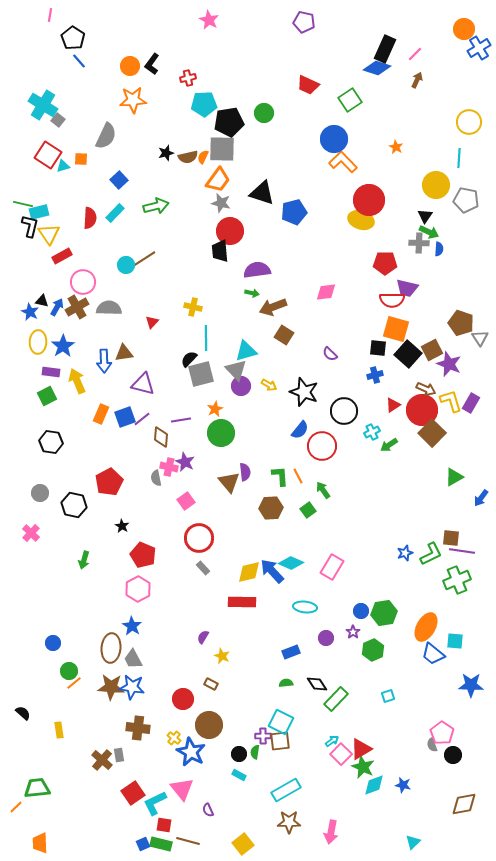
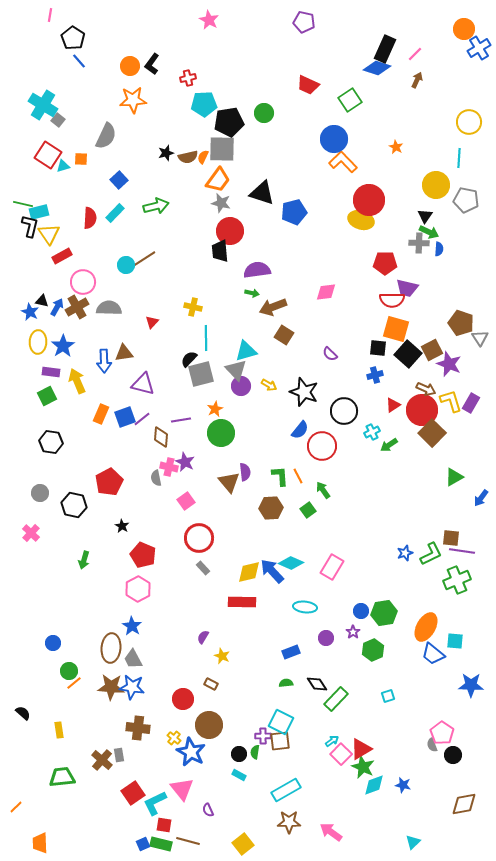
green trapezoid at (37, 788): moved 25 px right, 11 px up
pink arrow at (331, 832): rotated 115 degrees clockwise
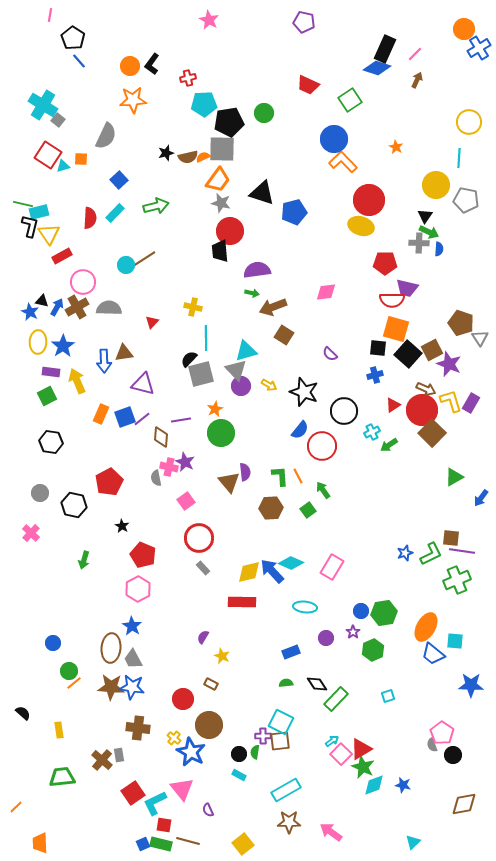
orange semicircle at (203, 157): rotated 40 degrees clockwise
yellow ellipse at (361, 220): moved 6 px down
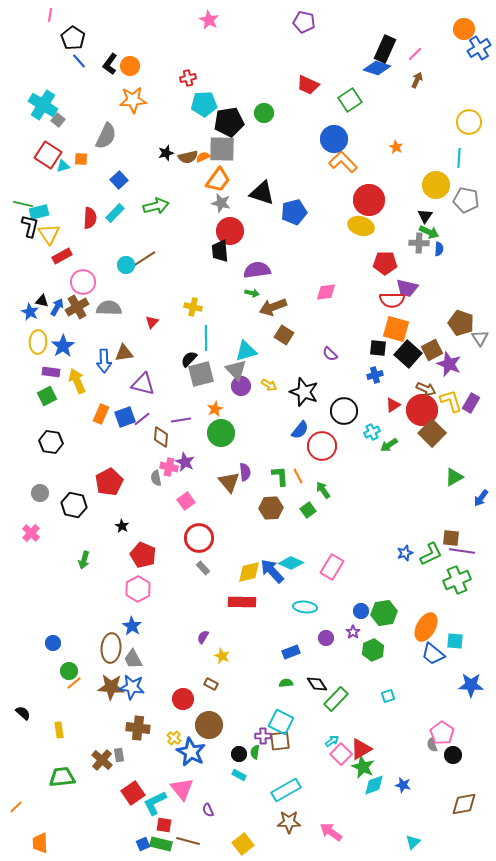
black L-shape at (152, 64): moved 42 px left
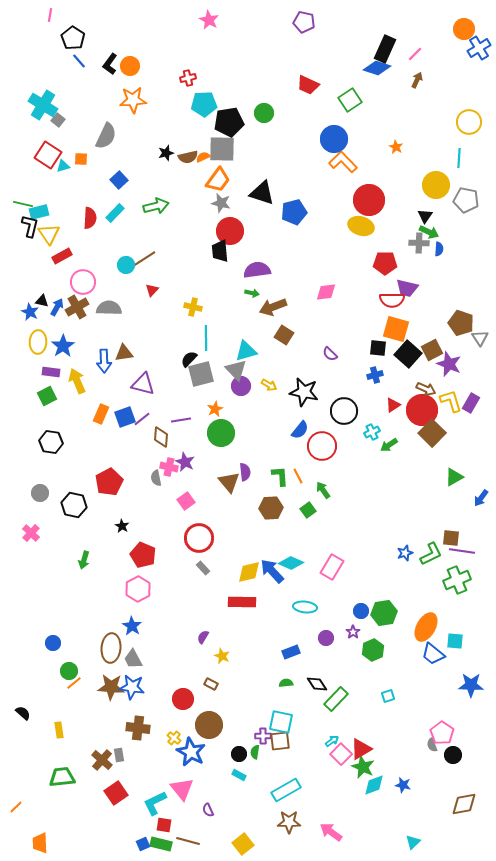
red triangle at (152, 322): moved 32 px up
black star at (304, 392): rotated 8 degrees counterclockwise
cyan square at (281, 722): rotated 15 degrees counterclockwise
red square at (133, 793): moved 17 px left
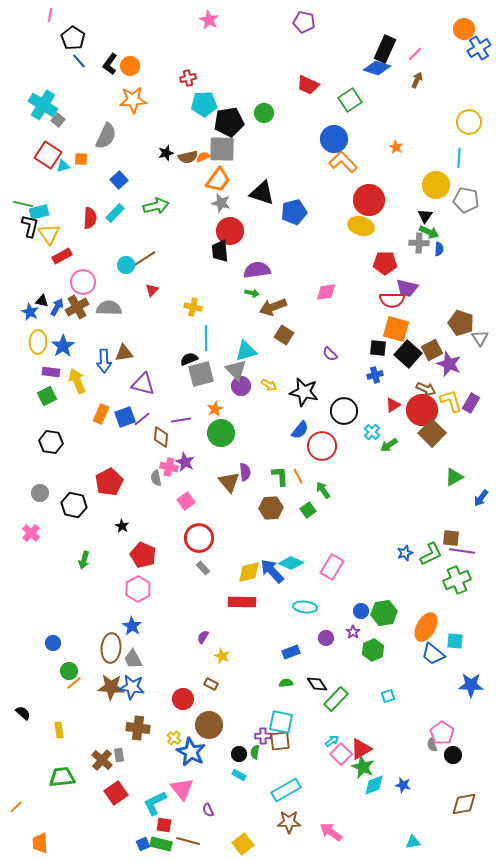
black semicircle at (189, 359): rotated 24 degrees clockwise
cyan cross at (372, 432): rotated 21 degrees counterclockwise
cyan triangle at (413, 842): rotated 35 degrees clockwise
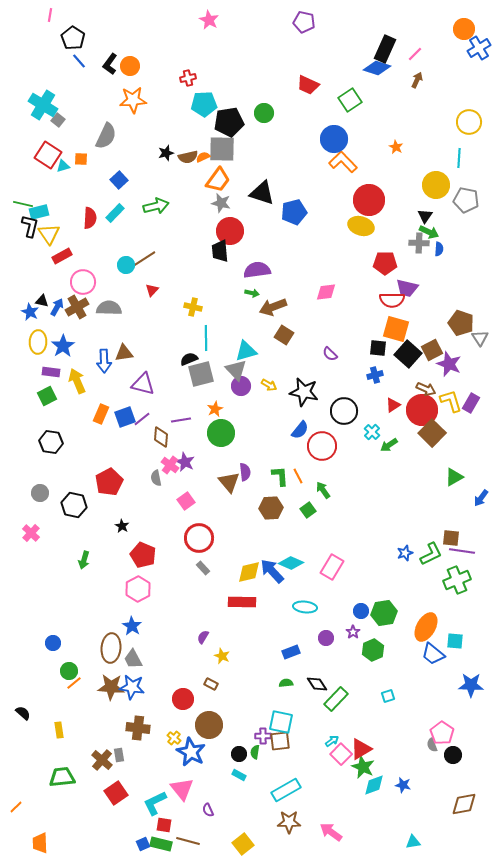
pink cross at (169, 467): moved 1 px right, 2 px up; rotated 24 degrees clockwise
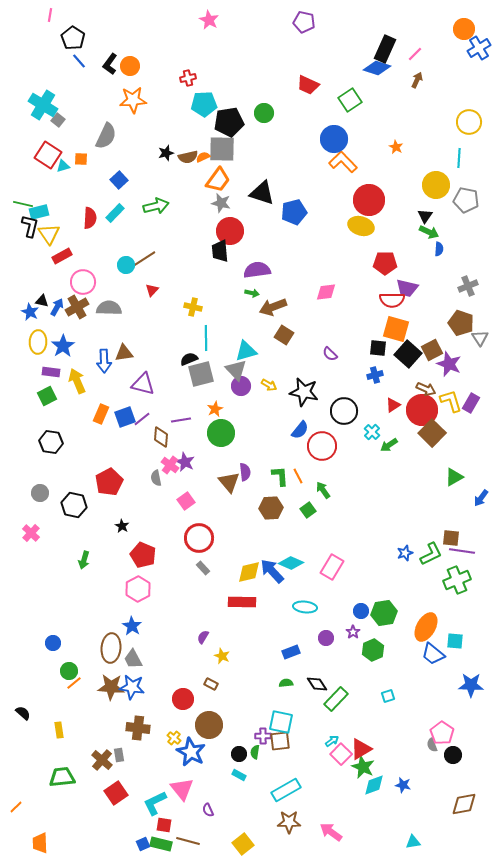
gray cross at (419, 243): moved 49 px right, 43 px down; rotated 24 degrees counterclockwise
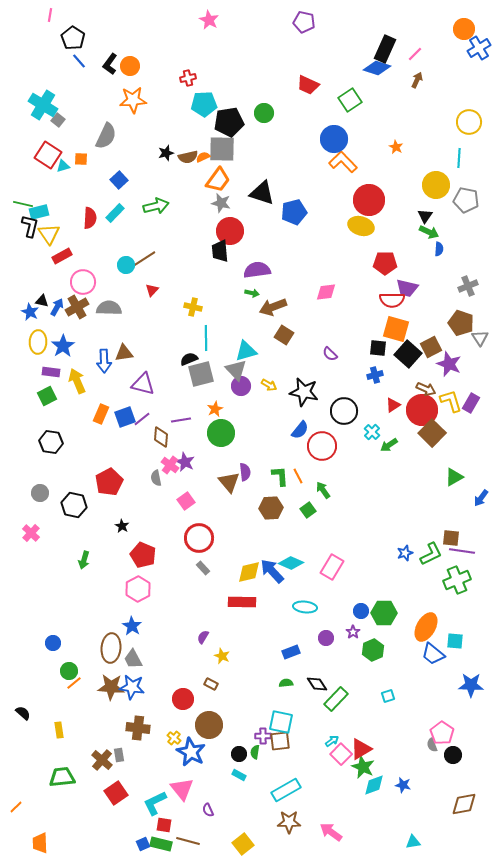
brown square at (432, 350): moved 1 px left, 3 px up
green hexagon at (384, 613): rotated 10 degrees clockwise
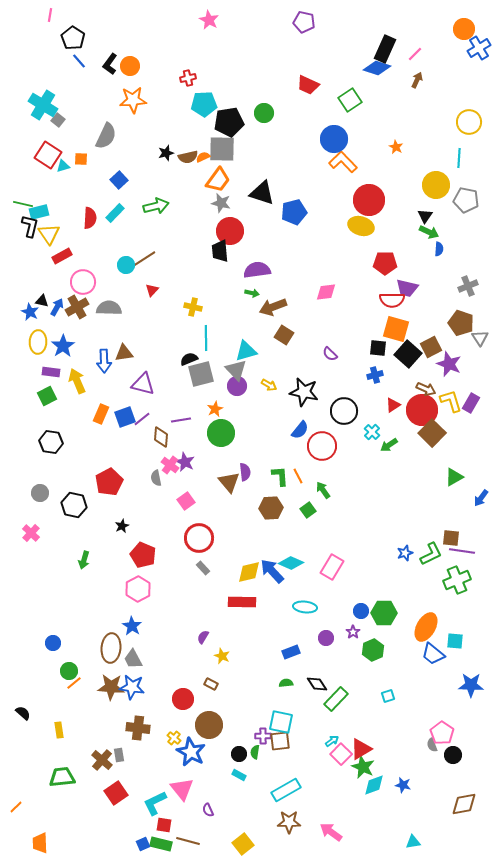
purple circle at (241, 386): moved 4 px left
black star at (122, 526): rotated 16 degrees clockwise
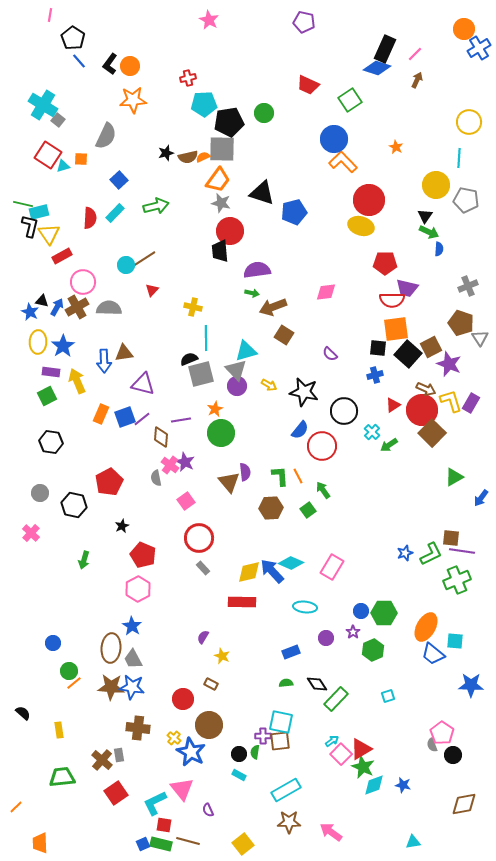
orange square at (396, 329): rotated 24 degrees counterclockwise
